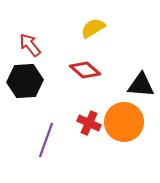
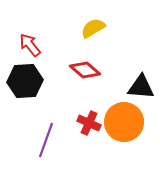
black triangle: moved 2 px down
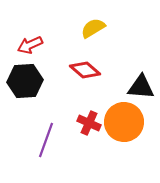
red arrow: rotated 75 degrees counterclockwise
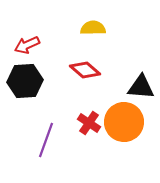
yellow semicircle: rotated 30 degrees clockwise
red arrow: moved 3 px left
red cross: rotated 10 degrees clockwise
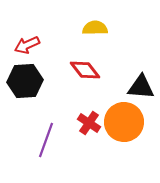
yellow semicircle: moved 2 px right
red diamond: rotated 12 degrees clockwise
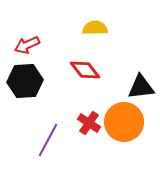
black triangle: rotated 12 degrees counterclockwise
purple line: moved 2 px right; rotated 8 degrees clockwise
